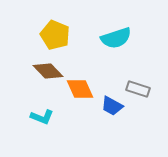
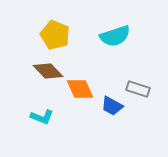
cyan semicircle: moved 1 px left, 2 px up
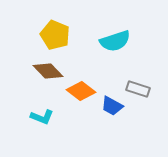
cyan semicircle: moved 5 px down
orange diamond: moved 1 px right, 2 px down; rotated 28 degrees counterclockwise
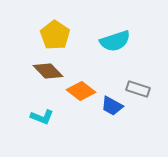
yellow pentagon: rotated 12 degrees clockwise
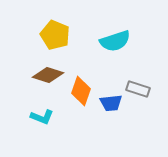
yellow pentagon: rotated 12 degrees counterclockwise
brown diamond: moved 4 px down; rotated 28 degrees counterclockwise
orange diamond: rotated 72 degrees clockwise
blue trapezoid: moved 1 px left, 3 px up; rotated 35 degrees counterclockwise
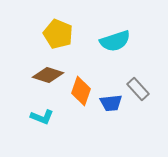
yellow pentagon: moved 3 px right, 1 px up
gray rectangle: rotated 30 degrees clockwise
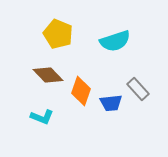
brown diamond: rotated 28 degrees clockwise
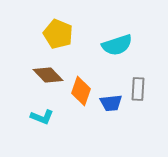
cyan semicircle: moved 2 px right, 4 px down
gray rectangle: rotated 45 degrees clockwise
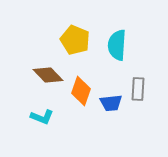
yellow pentagon: moved 17 px right, 6 px down
cyan semicircle: rotated 112 degrees clockwise
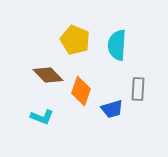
blue trapezoid: moved 1 px right, 6 px down; rotated 10 degrees counterclockwise
